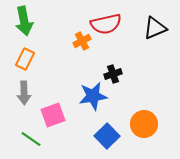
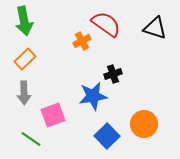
red semicircle: rotated 132 degrees counterclockwise
black triangle: rotated 40 degrees clockwise
orange rectangle: rotated 20 degrees clockwise
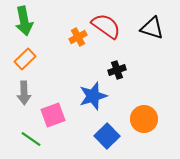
red semicircle: moved 2 px down
black triangle: moved 3 px left
orange cross: moved 4 px left, 4 px up
black cross: moved 4 px right, 4 px up
blue star: rotated 8 degrees counterclockwise
orange circle: moved 5 px up
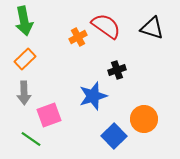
pink square: moved 4 px left
blue square: moved 7 px right
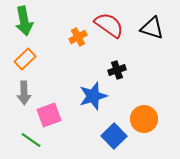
red semicircle: moved 3 px right, 1 px up
green line: moved 1 px down
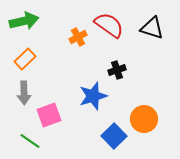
green arrow: rotated 92 degrees counterclockwise
green line: moved 1 px left, 1 px down
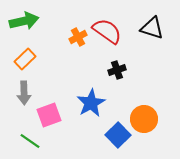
red semicircle: moved 2 px left, 6 px down
blue star: moved 2 px left, 7 px down; rotated 12 degrees counterclockwise
blue square: moved 4 px right, 1 px up
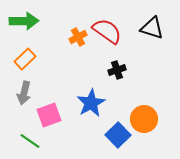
green arrow: rotated 12 degrees clockwise
gray arrow: rotated 15 degrees clockwise
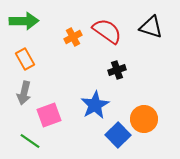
black triangle: moved 1 px left, 1 px up
orange cross: moved 5 px left
orange rectangle: rotated 75 degrees counterclockwise
blue star: moved 4 px right, 2 px down
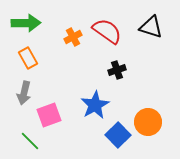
green arrow: moved 2 px right, 2 px down
orange rectangle: moved 3 px right, 1 px up
orange circle: moved 4 px right, 3 px down
green line: rotated 10 degrees clockwise
